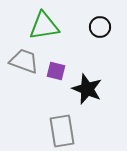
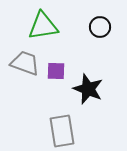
green triangle: moved 1 px left
gray trapezoid: moved 1 px right, 2 px down
purple square: rotated 12 degrees counterclockwise
black star: moved 1 px right
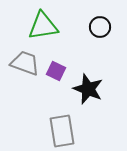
purple square: rotated 24 degrees clockwise
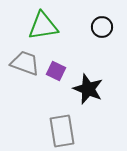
black circle: moved 2 px right
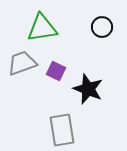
green triangle: moved 1 px left, 2 px down
gray trapezoid: moved 3 px left; rotated 40 degrees counterclockwise
gray rectangle: moved 1 px up
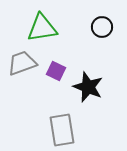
black star: moved 2 px up
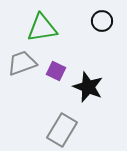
black circle: moved 6 px up
gray rectangle: rotated 40 degrees clockwise
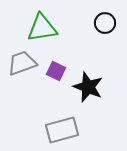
black circle: moved 3 px right, 2 px down
gray rectangle: rotated 44 degrees clockwise
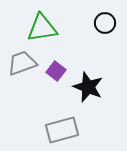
purple square: rotated 12 degrees clockwise
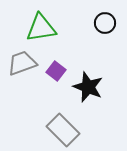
green triangle: moved 1 px left
gray rectangle: moved 1 px right; rotated 60 degrees clockwise
